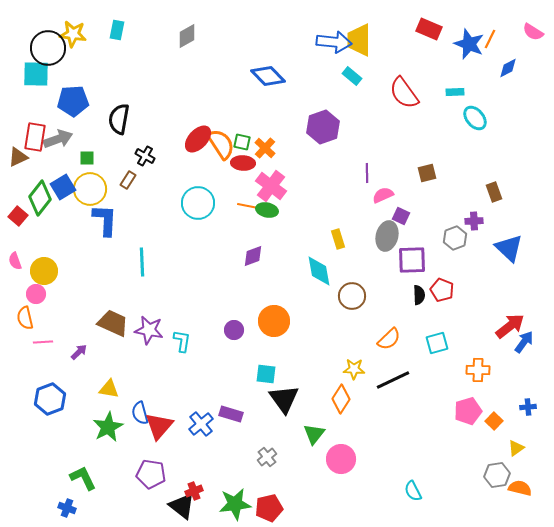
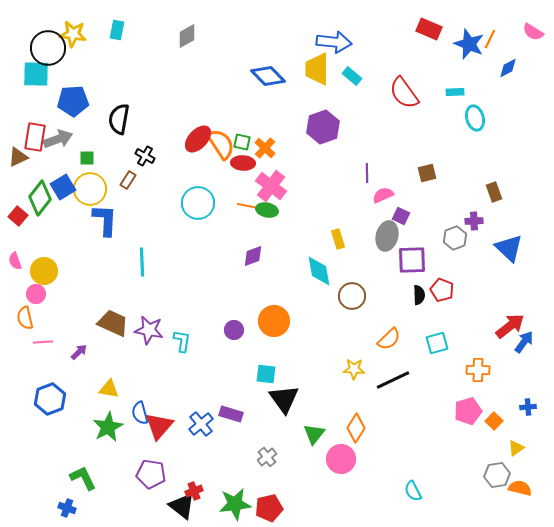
yellow trapezoid at (359, 40): moved 42 px left, 29 px down
cyan ellipse at (475, 118): rotated 25 degrees clockwise
orange diamond at (341, 399): moved 15 px right, 29 px down
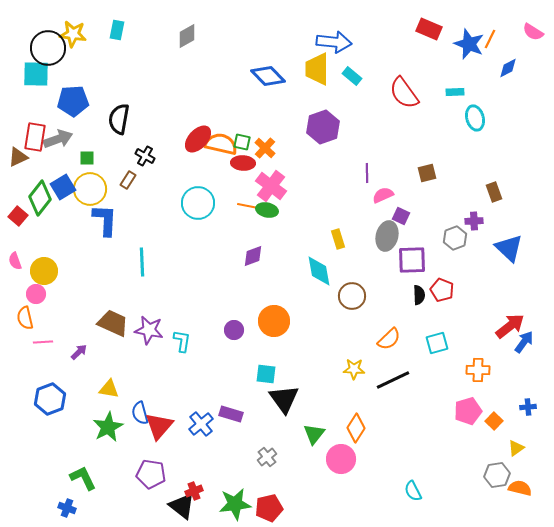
orange semicircle at (221, 144): rotated 44 degrees counterclockwise
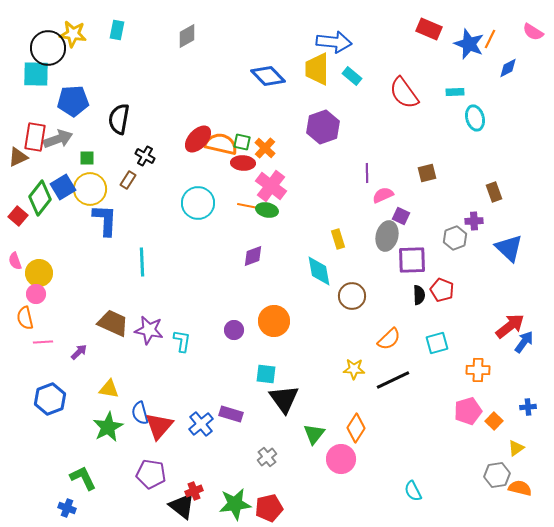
yellow circle at (44, 271): moved 5 px left, 2 px down
